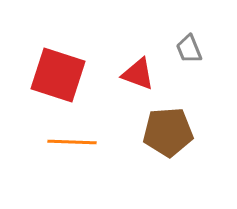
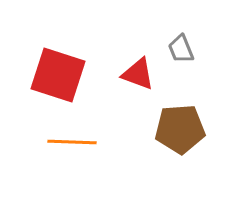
gray trapezoid: moved 8 px left
brown pentagon: moved 12 px right, 3 px up
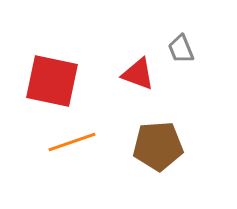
red square: moved 6 px left, 6 px down; rotated 6 degrees counterclockwise
brown pentagon: moved 22 px left, 17 px down
orange line: rotated 21 degrees counterclockwise
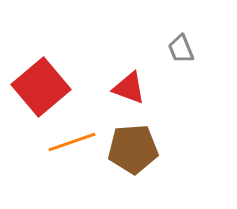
red triangle: moved 9 px left, 14 px down
red square: moved 11 px left, 6 px down; rotated 38 degrees clockwise
brown pentagon: moved 25 px left, 3 px down
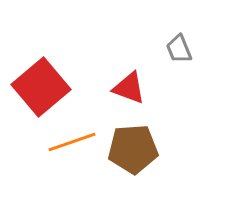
gray trapezoid: moved 2 px left
